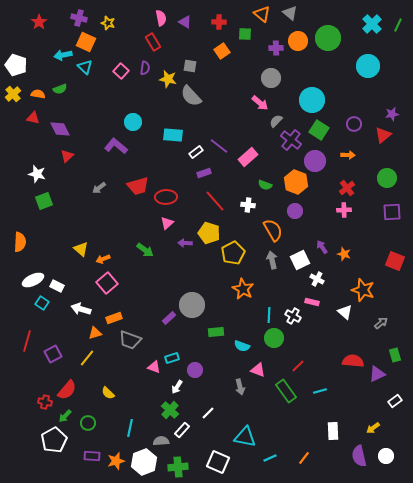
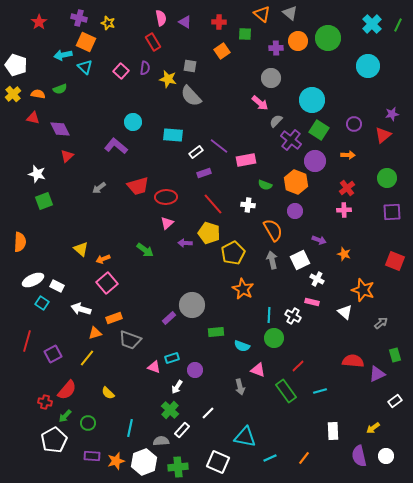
pink rectangle at (248, 157): moved 2 px left, 3 px down; rotated 30 degrees clockwise
red line at (215, 201): moved 2 px left, 3 px down
purple arrow at (322, 247): moved 3 px left, 7 px up; rotated 144 degrees clockwise
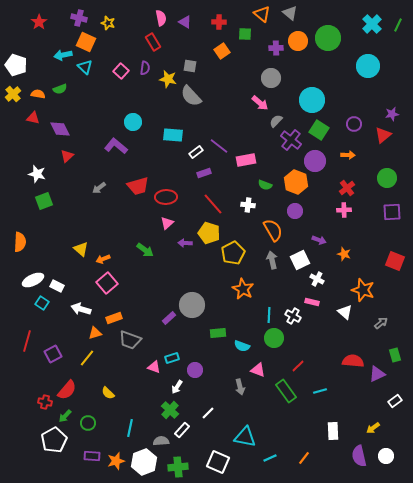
green rectangle at (216, 332): moved 2 px right, 1 px down
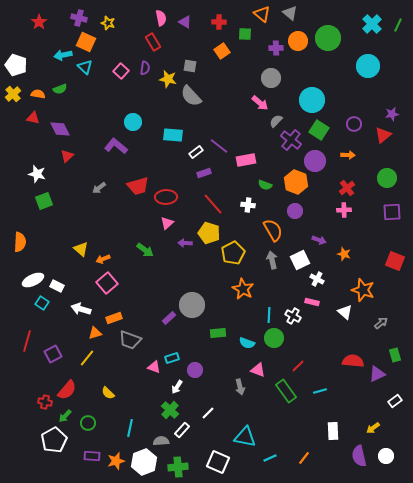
cyan semicircle at (242, 346): moved 5 px right, 3 px up
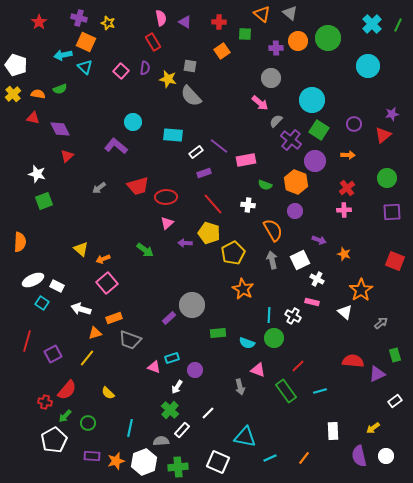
orange star at (363, 290): moved 2 px left; rotated 20 degrees clockwise
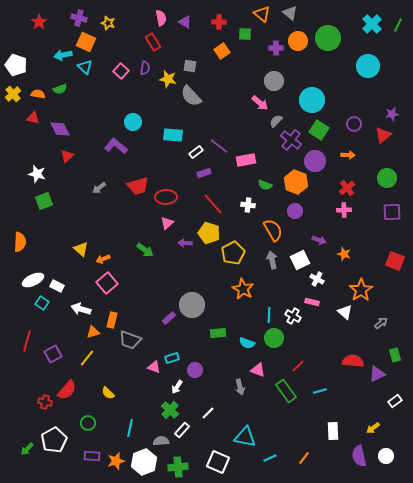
gray circle at (271, 78): moved 3 px right, 3 px down
orange rectangle at (114, 318): moved 2 px left, 2 px down; rotated 56 degrees counterclockwise
orange triangle at (95, 333): moved 2 px left, 1 px up
green arrow at (65, 416): moved 38 px left, 33 px down
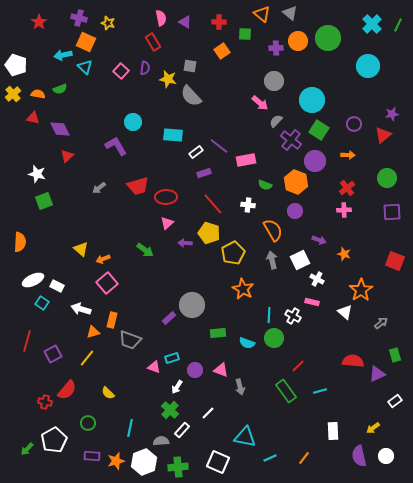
purple L-shape at (116, 146): rotated 20 degrees clockwise
pink triangle at (258, 370): moved 37 px left
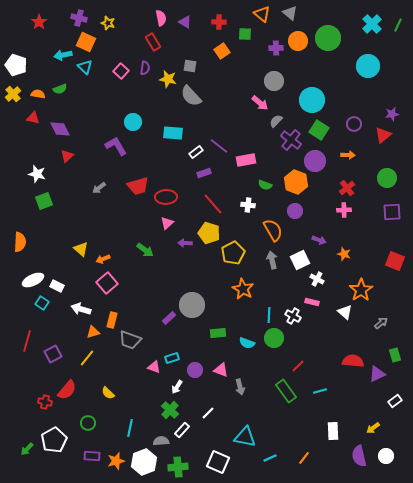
cyan rectangle at (173, 135): moved 2 px up
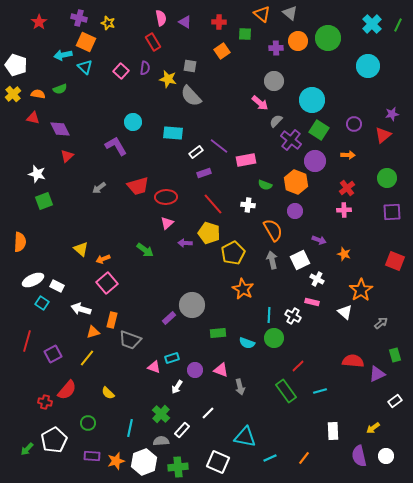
green cross at (170, 410): moved 9 px left, 4 px down
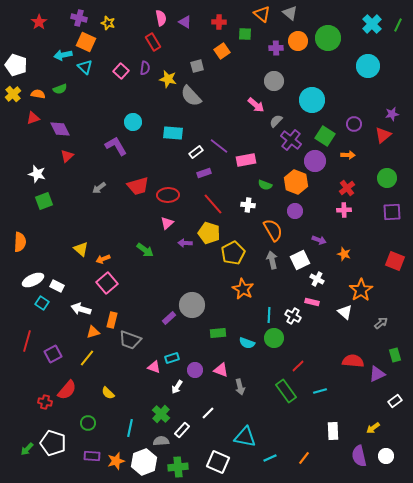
gray square at (190, 66): moved 7 px right; rotated 24 degrees counterclockwise
pink arrow at (260, 103): moved 4 px left, 2 px down
red triangle at (33, 118): rotated 32 degrees counterclockwise
green square at (319, 130): moved 6 px right, 6 px down
red ellipse at (166, 197): moved 2 px right, 2 px up
white pentagon at (54, 440): moved 1 px left, 3 px down; rotated 25 degrees counterclockwise
